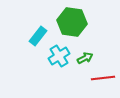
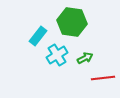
cyan cross: moved 2 px left, 1 px up
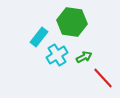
cyan rectangle: moved 1 px right, 1 px down
green arrow: moved 1 px left, 1 px up
red line: rotated 55 degrees clockwise
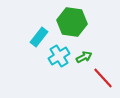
cyan cross: moved 2 px right, 1 px down
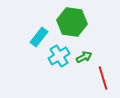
red line: rotated 25 degrees clockwise
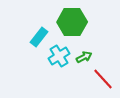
green hexagon: rotated 8 degrees counterclockwise
red line: moved 1 px down; rotated 25 degrees counterclockwise
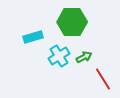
cyan rectangle: moved 6 px left; rotated 36 degrees clockwise
red line: rotated 10 degrees clockwise
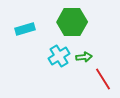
cyan rectangle: moved 8 px left, 8 px up
green arrow: rotated 21 degrees clockwise
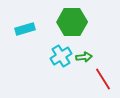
cyan cross: moved 2 px right
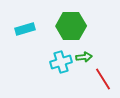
green hexagon: moved 1 px left, 4 px down
cyan cross: moved 6 px down; rotated 15 degrees clockwise
